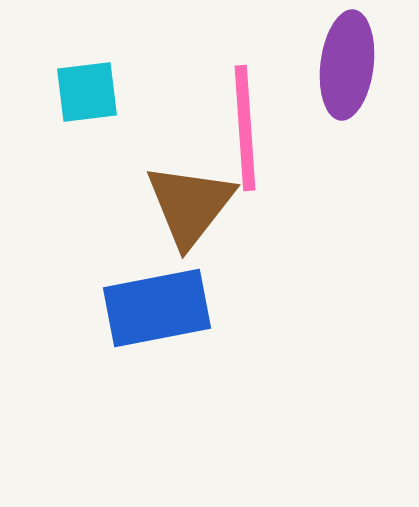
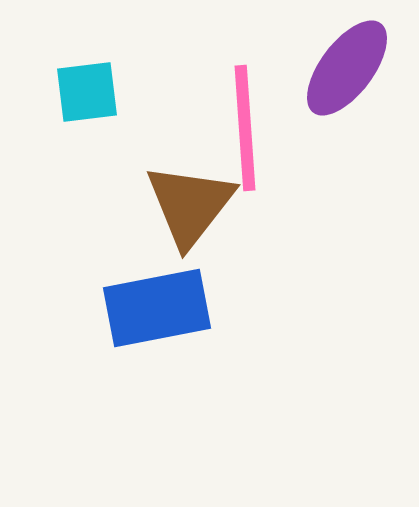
purple ellipse: moved 3 px down; rotated 30 degrees clockwise
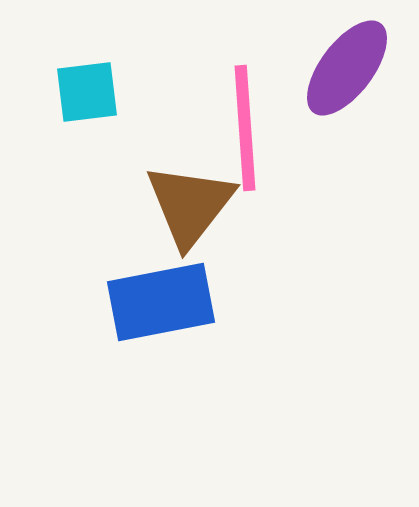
blue rectangle: moved 4 px right, 6 px up
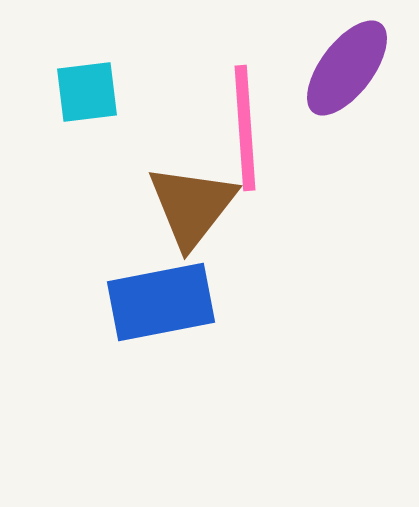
brown triangle: moved 2 px right, 1 px down
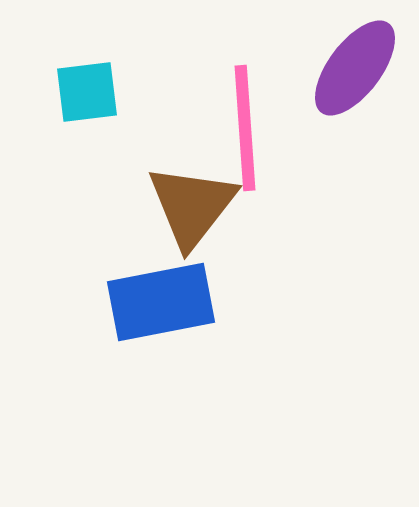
purple ellipse: moved 8 px right
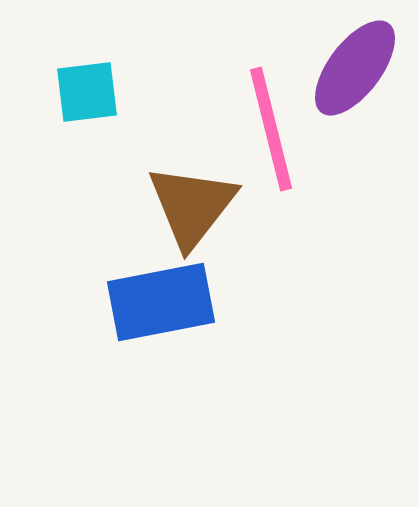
pink line: moved 26 px right, 1 px down; rotated 10 degrees counterclockwise
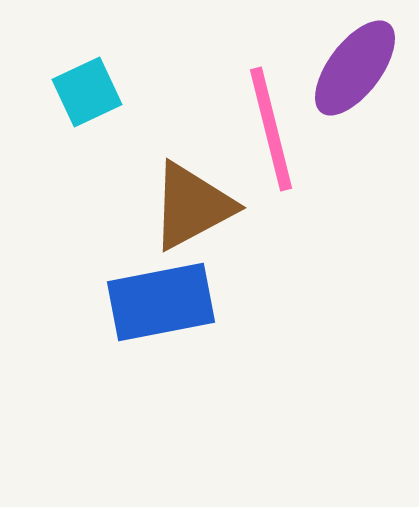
cyan square: rotated 18 degrees counterclockwise
brown triangle: rotated 24 degrees clockwise
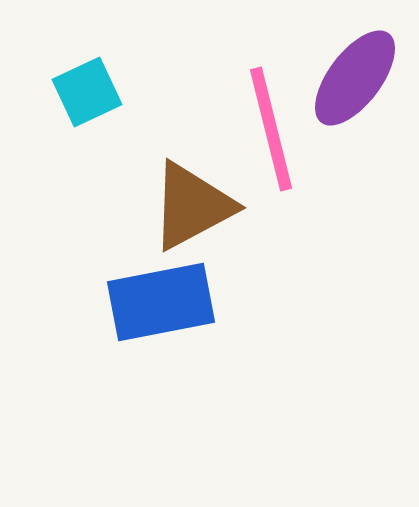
purple ellipse: moved 10 px down
